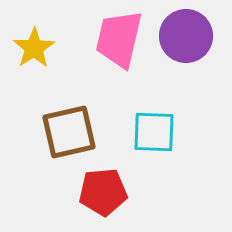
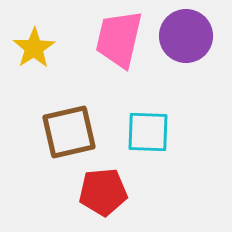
cyan square: moved 6 px left
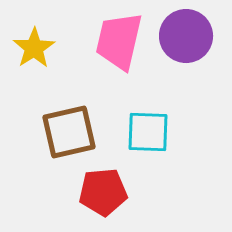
pink trapezoid: moved 2 px down
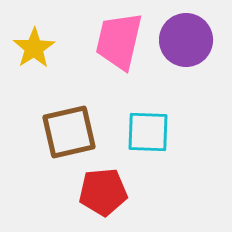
purple circle: moved 4 px down
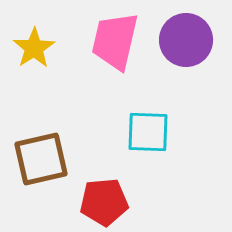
pink trapezoid: moved 4 px left
brown square: moved 28 px left, 27 px down
red pentagon: moved 1 px right, 10 px down
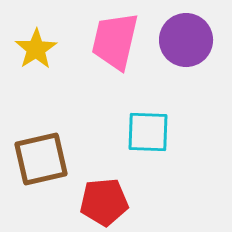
yellow star: moved 2 px right, 1 px down
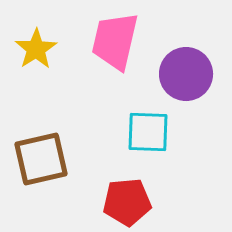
purple circle: moved 34 px down
red pentagon: moved 23 px right
